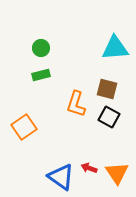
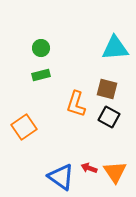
orange triangle: moved 2 px left, 1 px up
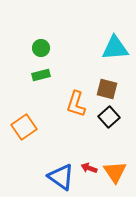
black square: rotated 20 degrees clockwise
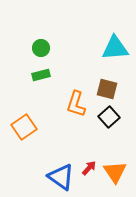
red arrow: rotated 112 degrees clockwise
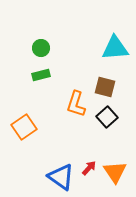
brown square: moved 2 px left, 2 px up
black square: moved 2 px left
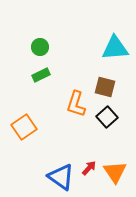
green circle: moved 1 px left, 1 px up
green rectangle: rotated 12 degrees counterclockwise
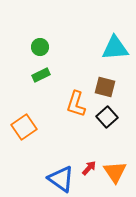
blue triangle: moved 2 px down
